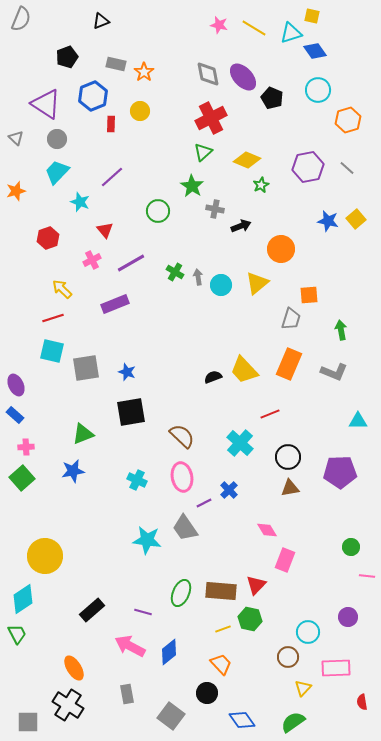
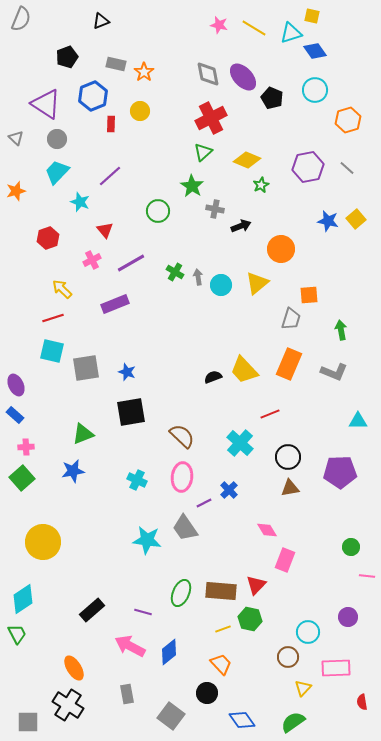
cyan circle at (318, 90): moved 3 px left
purple line at (112, 177): moved 2 px left, 1 px up
pink ellipse at (182, 477): rotated 16 degrees clockwise
yellow circle at (45, 556): moved 2 px left, 14 px up
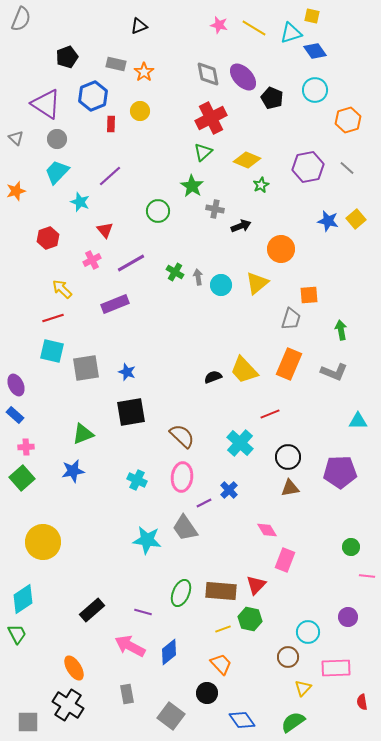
black triangle at (101, 21): moved 38 px right, 5 px down
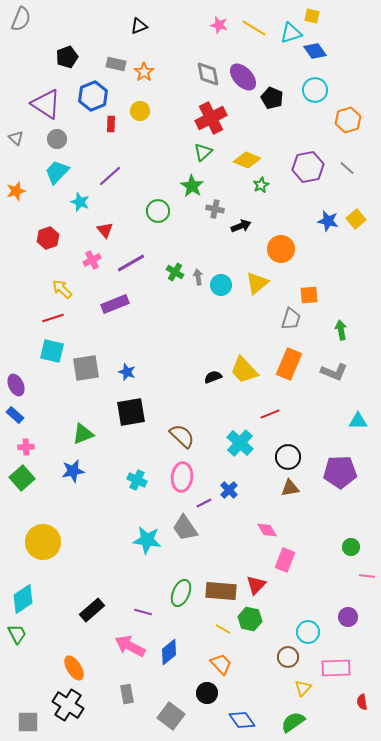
yellow line at (223, 629): rotated 49 degrees clockwise
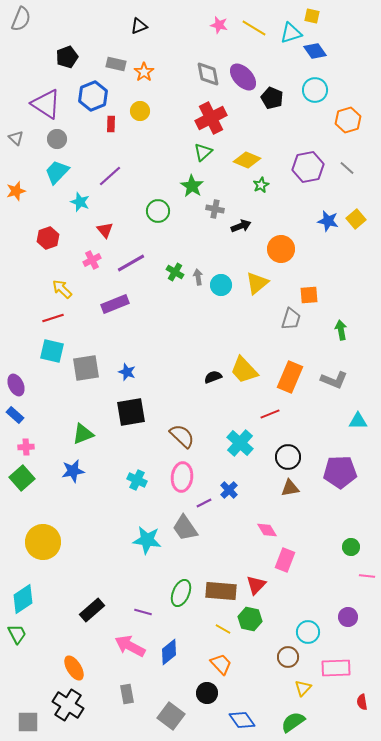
orange rectangle at (289, 364): moved 1 px right, 13 px down
gray L-shape at (334, 372): moved 8 px down
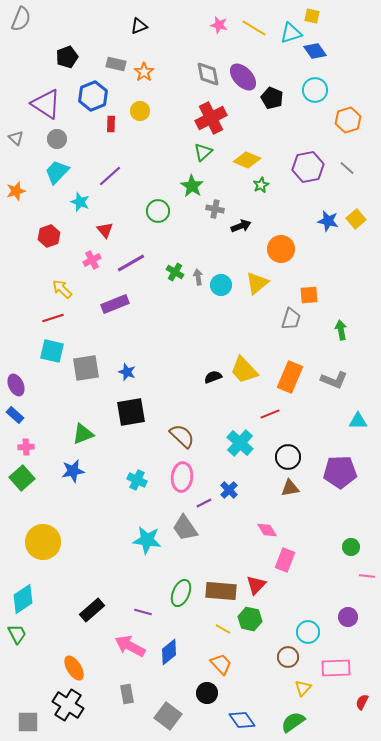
red hexagon at (48, 238): moved 1 px right, 2 px up
red semicircle at (362, 702): rotated 35 degrees clockwise
gray square at (171, 716): moved 3 px left
